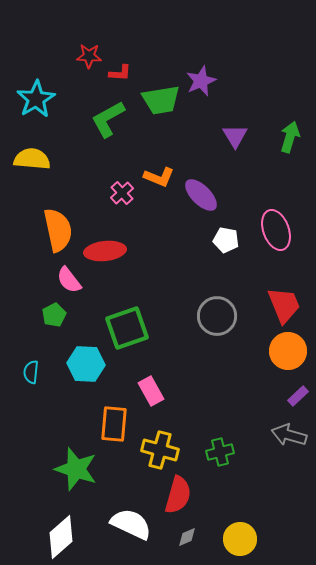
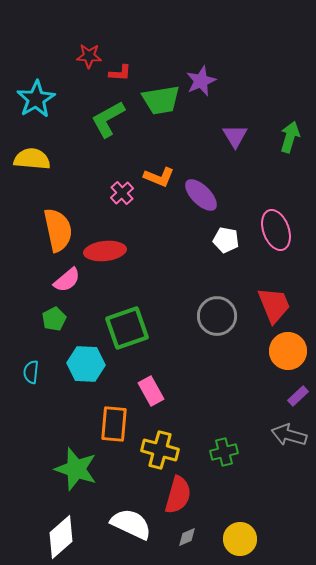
pink semicircle: moved 2 px left; rotated 92 degrees counterclockwise
red trapezoid: moved 10 px left
green pentagon: moved 4 px down
green cross: moved 4 px right
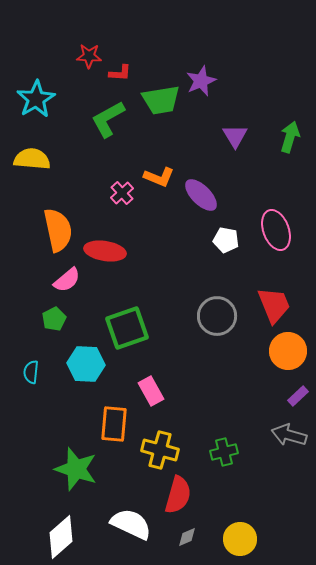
red ellipse: rotated 15 degrees clockwise
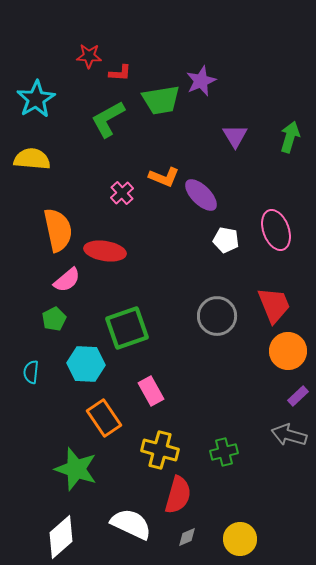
orange L-shape: moved 5 px right
orange rectangle: moved 10 px left, 6 px up; rotated 39 degrees counterclockwise
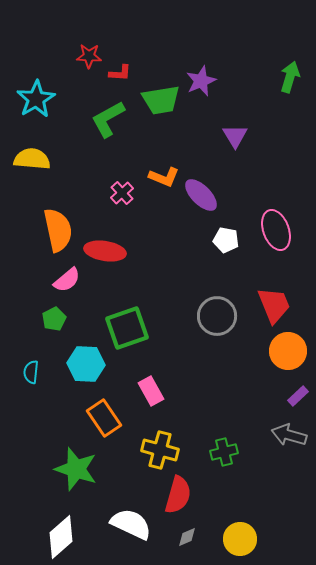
green arrow: moved 60 px up
